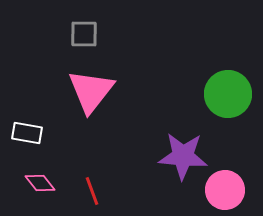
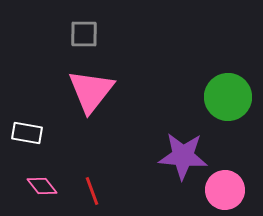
green circle: moved 3 px down
pink diamond: moved 2 px right, 3 px down
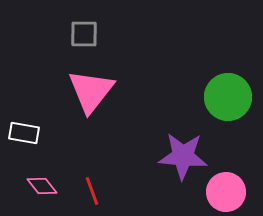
white rectangle: moved 3 px left
pink circle: moved 1 px right, 2 px down
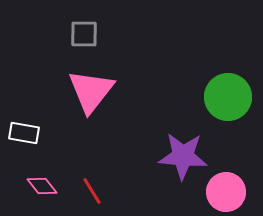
red line: rotated 12 degrees counterclockwise
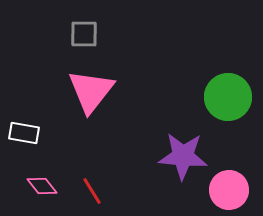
pink circle: moved 3 px right, 2 px up
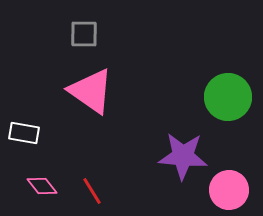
pink triangle: rotated 33 degrees counterclockwise
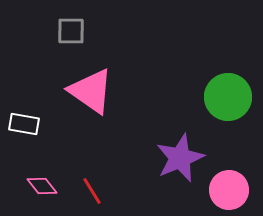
gray square: moved 13 px left, 3 px up
white rectangle: moved 9 px up
purple star: moved 3 px left, 2 px down; rotated 27 degrees counterclockwise
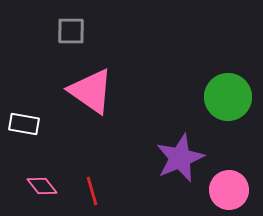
red line: rotated 16 degrees clockwise
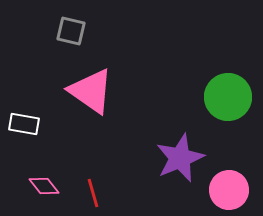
gray square: rotated 12 degrees clockwise
pink diamond: moved 2 px right
red line: moved 1 px right, 2 px down
